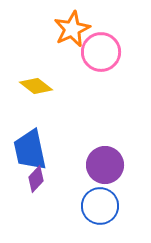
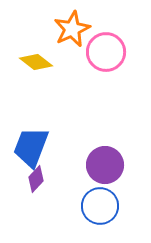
pink circle: moved 5 px right
yellow diamond: moved 24 px up
blue trapezoid: moved 1 px right, 3 px up; rotated 33 degrees clockwise
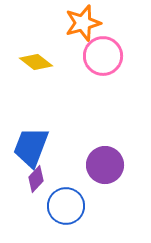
orange star: moved 11 px right, 6 px up; rotated 9 degrees clockwise
pink circle: moved 3 px left, 4 px down
blue circle: moved 34 px left
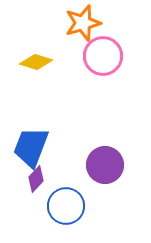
yellow diamond: rotated 20 degrees counterclockwise
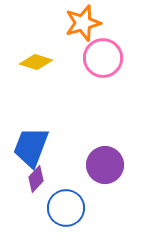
pink circle: moved 2 px down
blue circle: moved 2 px down
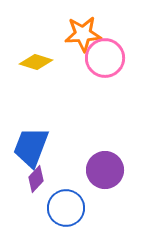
orange star: moved 11 px down; rotated 12 degrees clockwise
pink circle: moved 2 px right
purple circle: moved 5 px down
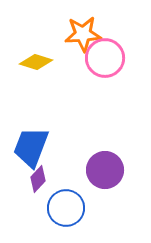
purple diamond: moved 2 px right
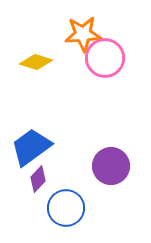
blue trapezoid: rotated 33 degrees clockwise
purple circle: moved 6 px right, 4 px up
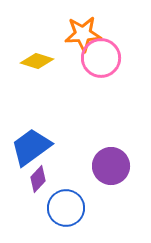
pink circle: moved 4 px left
yellow diamond: moved 1 px right, 1 px up
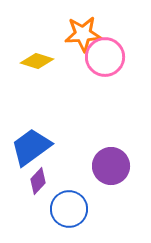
pink circle: moved 4 px right, 1 px up
purple diamond: moved 2 px down
blue circle: moved 3 px right, 1 px down
